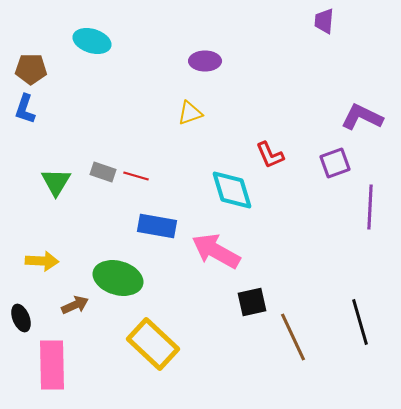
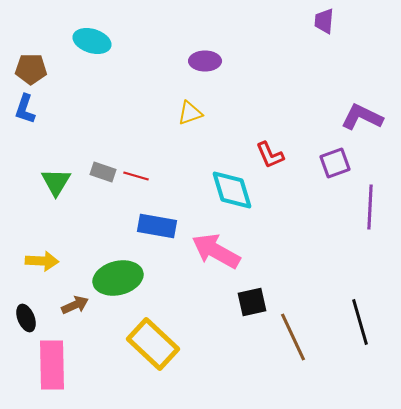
green ellipse: rotated 30 degrees counterclockwise
black ellipse: moved 5 px right
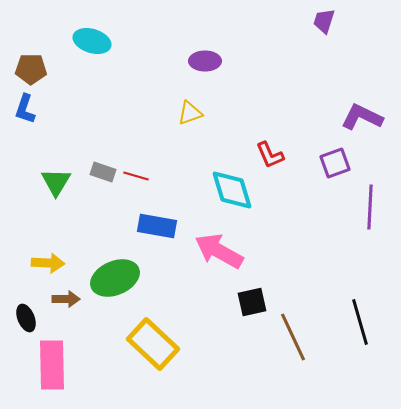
purple trapezoid: rotated 12 degrees clockwise
pink arrow: moved 3 px right
yellow arrow: moved 6 px right, 2 px down
green ellipse: moved 3 px left; rotated 9 degrees counterclockwise
brown arrow: moved 9 px left, 6 px up; rotated 24 degrees clockwise
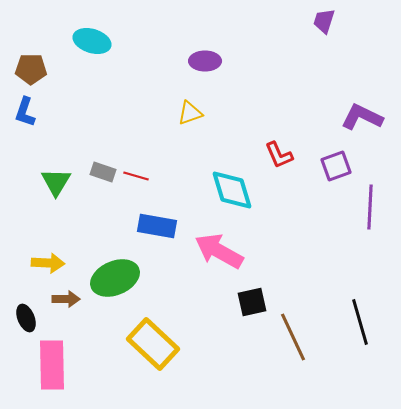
blue L-shape: moved 3 px down
red L-shape: moved 9 px right
purple square: moved 1 px right, 3 px down
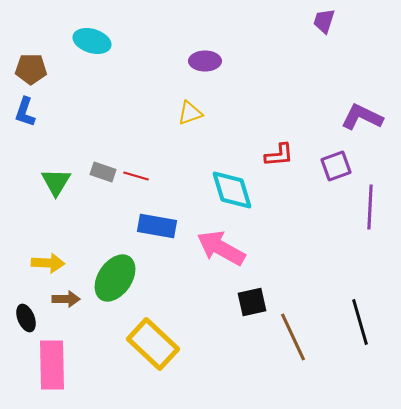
red L-shape: rotated 72 degrees counterclockwise
pink arrow: moved 2 px right, 3 px up
green ellipse: rotated 33 degrees counterclockwise
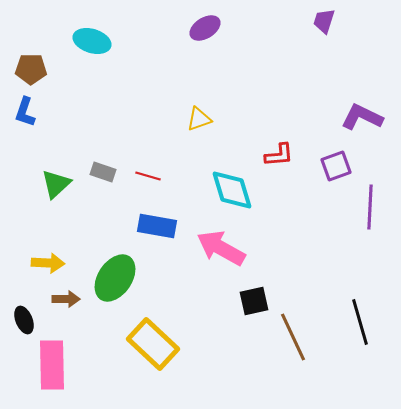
purple ellipse: moved 33 px up; rotated 32 degrees counterclockwise
yellow triangle: moved 9 px right, 6 px down
red line: moved 12 px right
green triangle: moved 2 px down; rotated 16 degrees clockwise
black square: moved 2 px right, 1 px up
black ellipse: moved 2 px left, 2 px down
